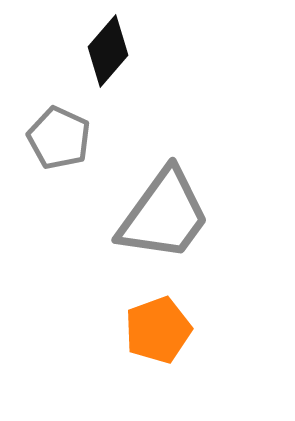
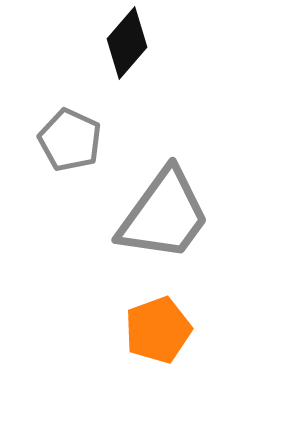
black diamond: moved 19 px right, 8 px up
gray pentagon: moved 11 px right, 2 px down
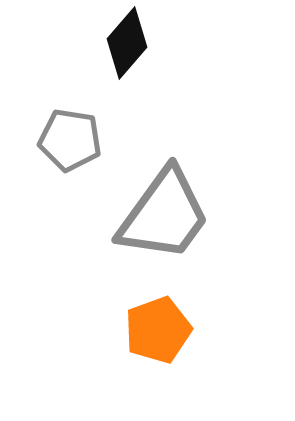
gray pentagon: rotated 16 degrees counterclockwise
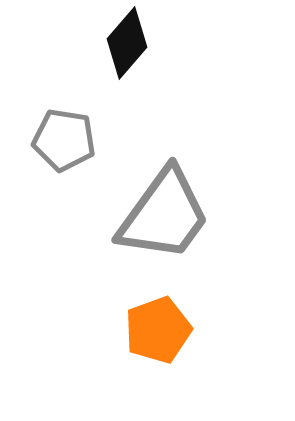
gray pentagon: moved 6 px left
